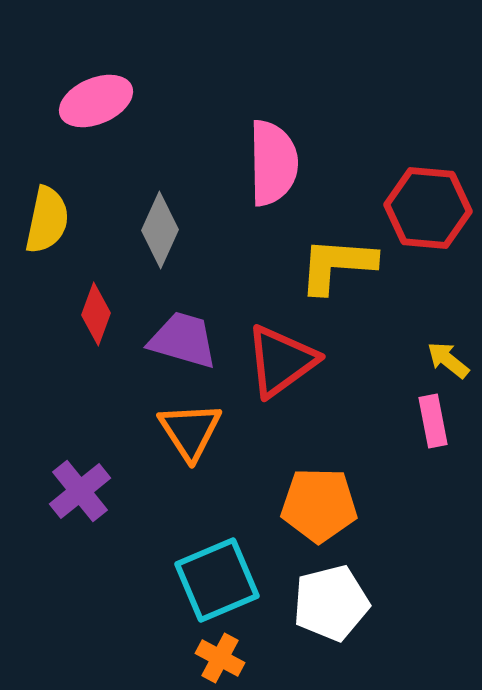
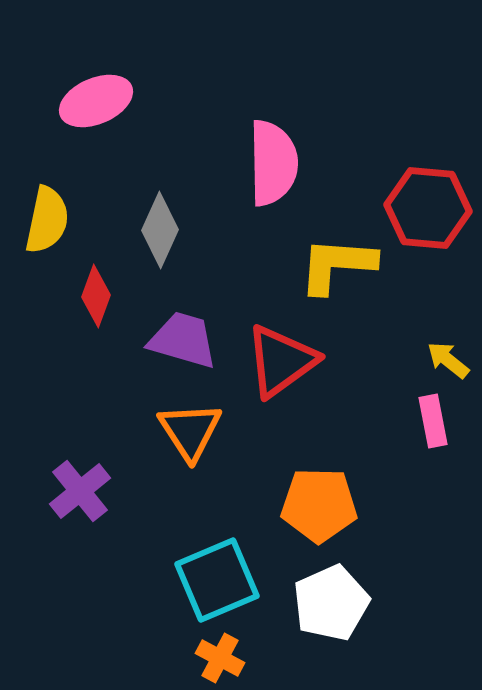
red diamond: moved 18 px up
white pentagon: rotated 10 degrees counterclockwise
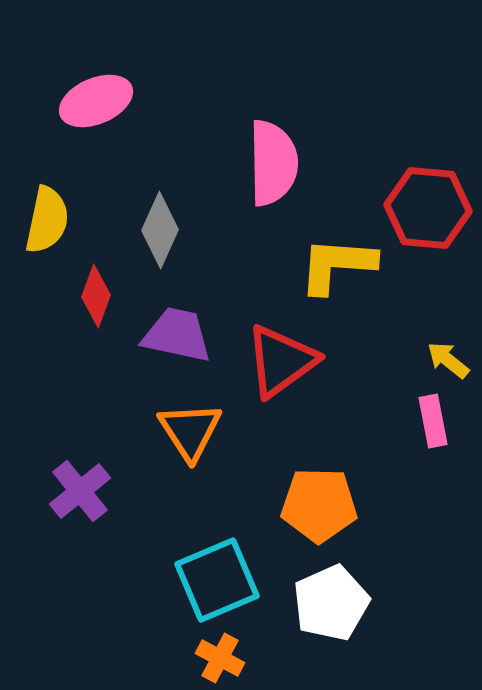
purple trapezoid: moved 6 px left, 5 px up; rotated 4 degrees counterclockwise
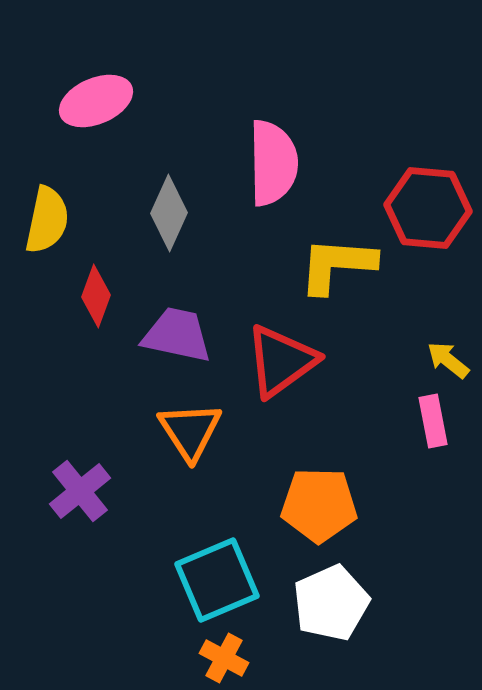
gray diamond: moved 9 px right, 17 px up
orange cross: moved 4 px right
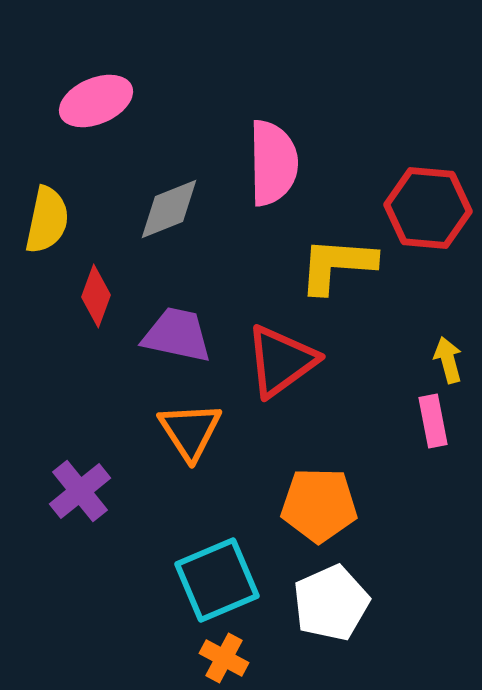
gray diamond: moved 4 px up; rotated 44 degrees clockwise
yellow arrow: rotated 36 degrees clockwise
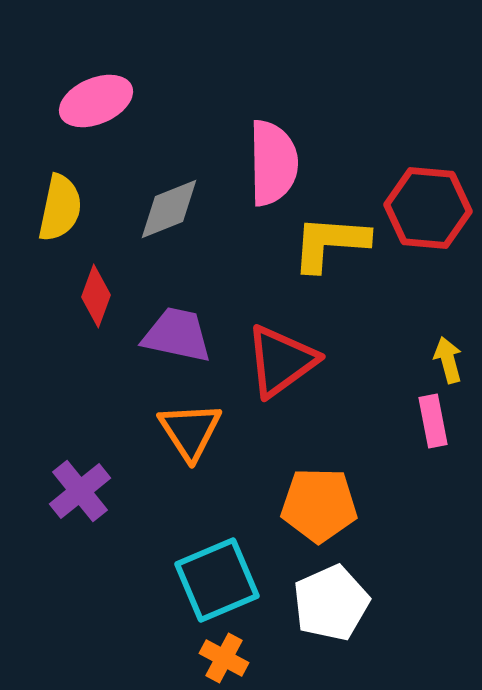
yellow semicircle: moved 13 px right, 12 px up
yellow L-shape: moved 7 px left, 22 px up
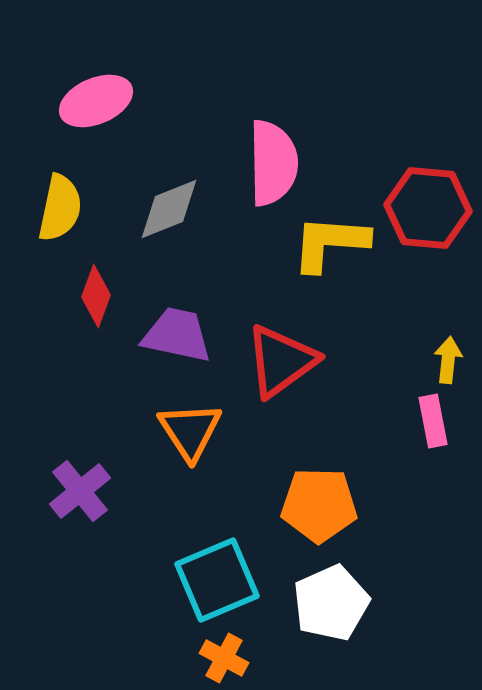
yellow arrow: rotated 21 degrees clockwise
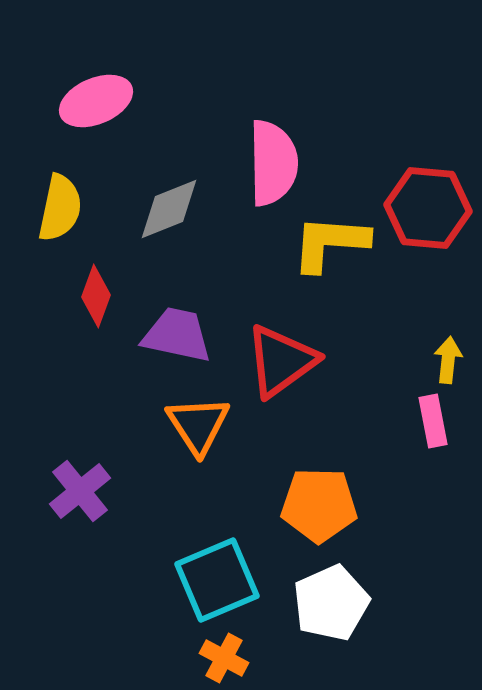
orange triangle: moved 8 px right, 6 px up
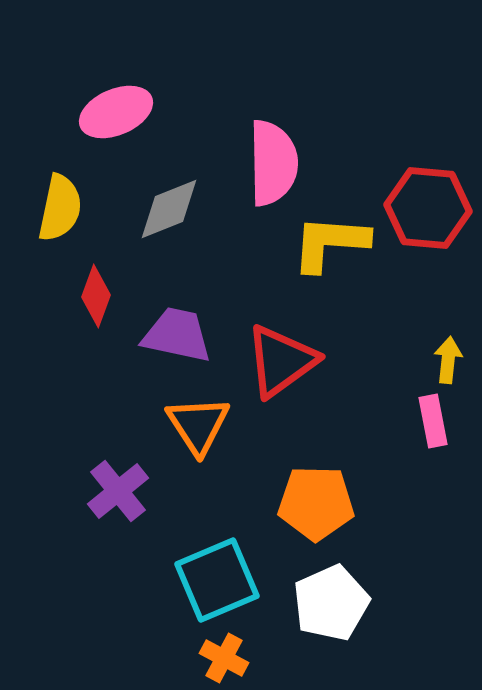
pink ellipse: moved 20 px right, 11 px down
purple cross: moved 38 px right
orange pentagon: moved 3 px left, 2 px up
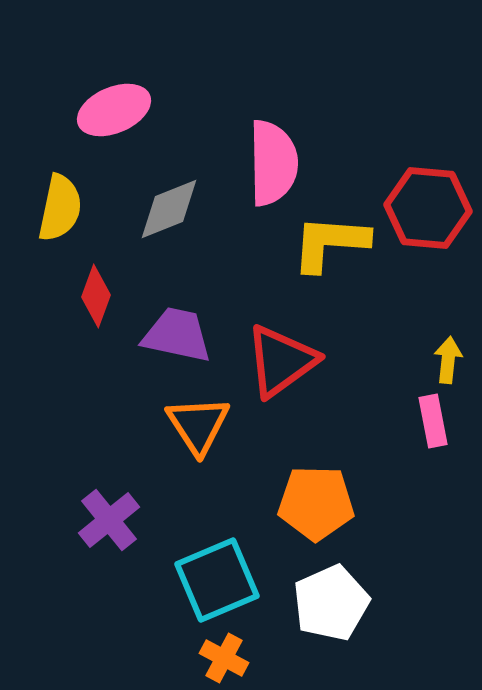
pink ellipse: moved 2 px left, 2 px up
purple cross: moved 9 px left, 29 px down
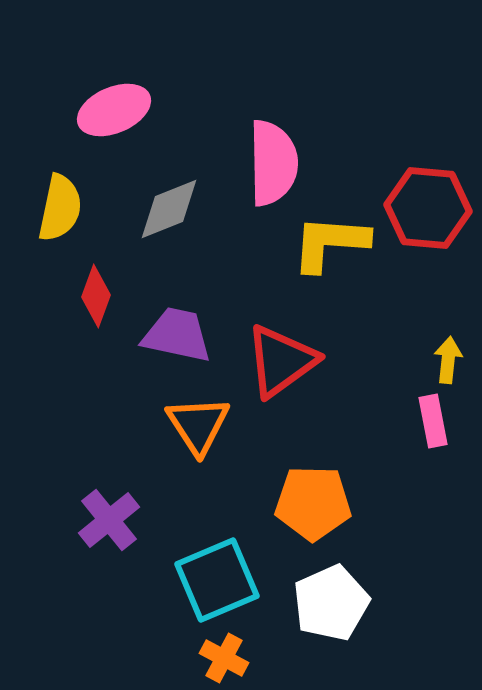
orange pentagon: moved 3 px left
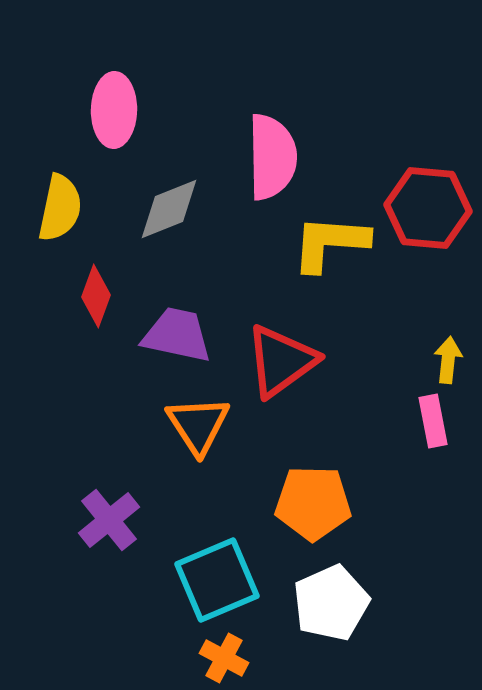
pink ellipse: rotated 66 degrees counterclockwise
pink semicircle: moved 1 px left, 6 px up
